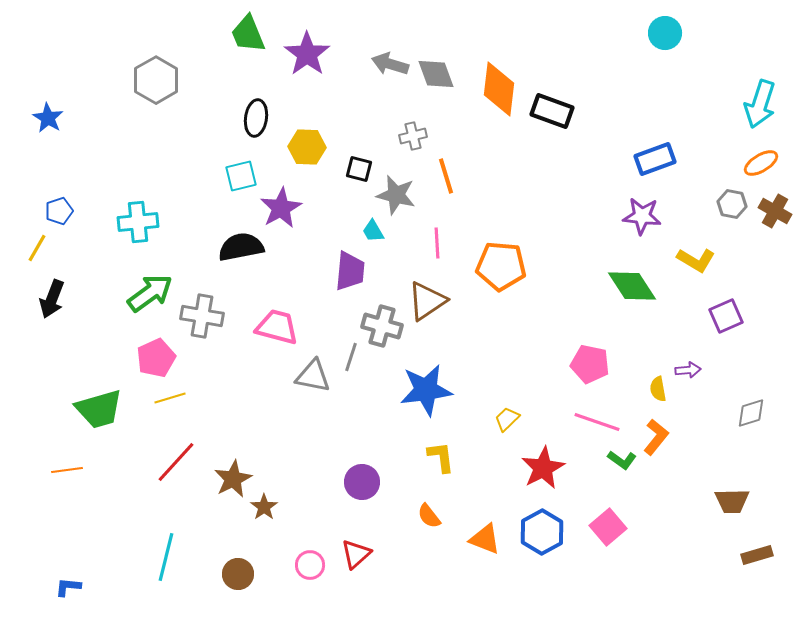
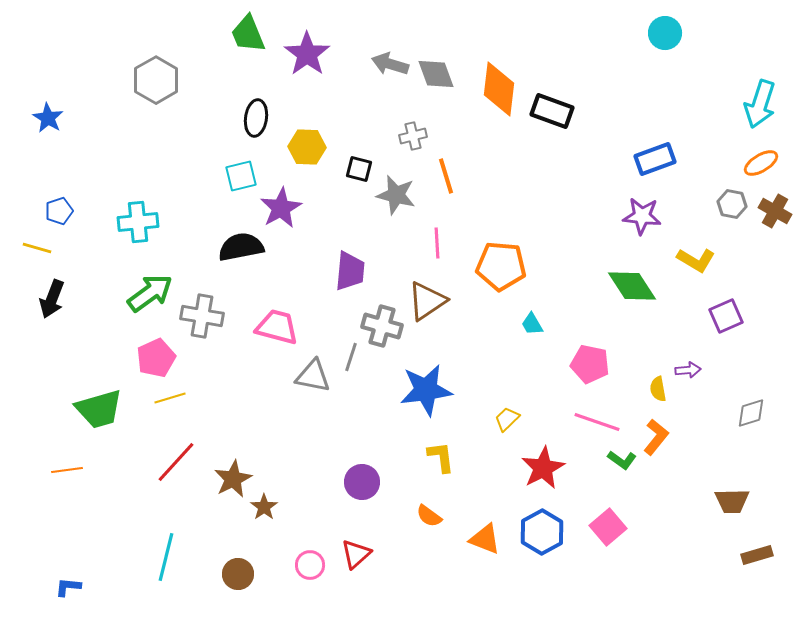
cyan trapezoid at (373, 231): moved 159 px right, 93 px down
yellow line at (37, 248): rotated 76 degrees clockwise
orange semicircle at (429, 516): rotated 16 degrees counterclockwise
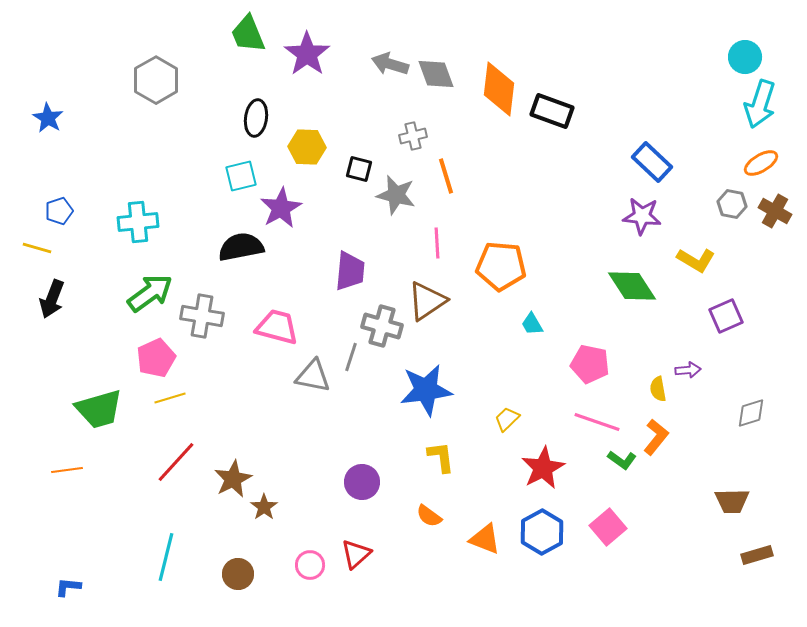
cyan circle at (665, 33): moved 80 px right, 24 px down
blue rectangle at (655, 159): moved 3 px left, 3 px down; rotated 63 degrees clockwise
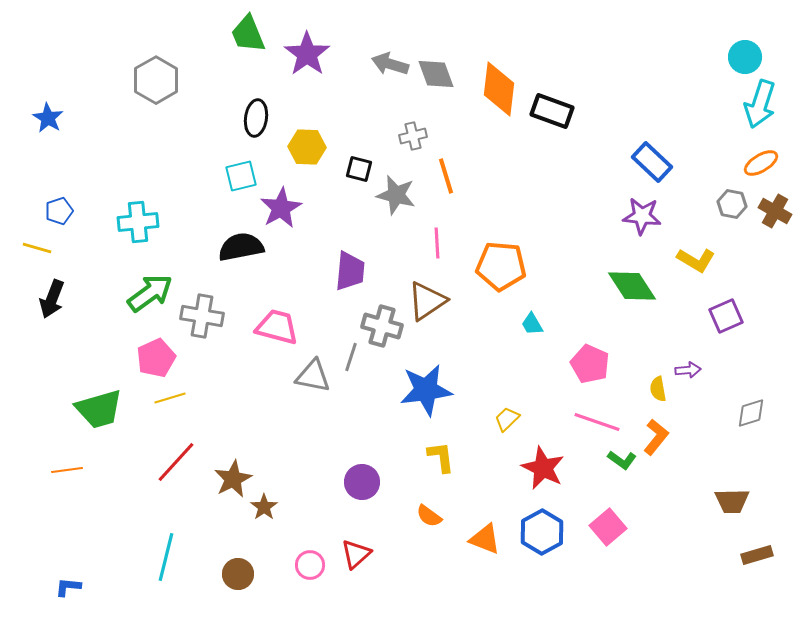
pink pentagon at (590, 364): rotated 12 degrees clockwise
red star at (543, 468): rotated 18 degrees counterclockwise
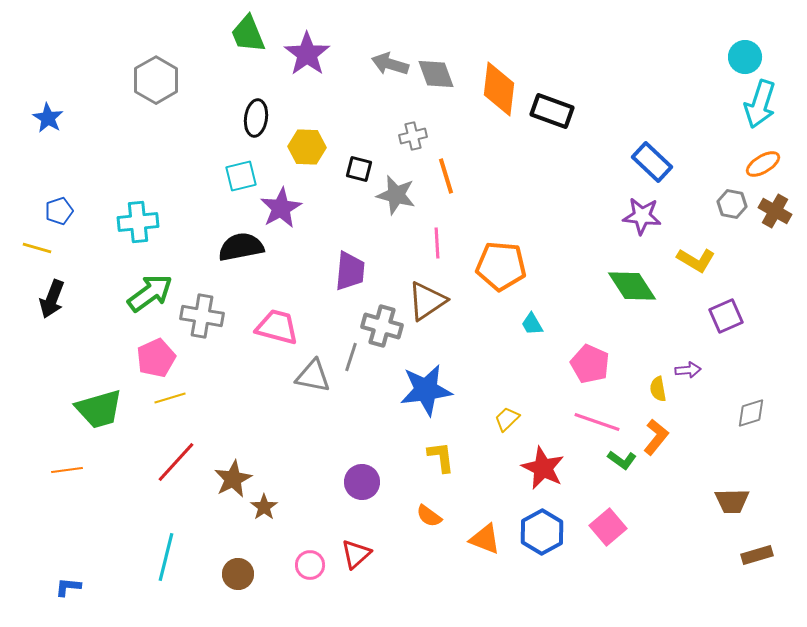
orange ellipse at (761, 163): moved 2 px right, 1 px down
